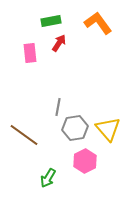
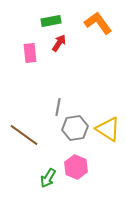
yellow triangle: rotated 16 degrees counterclockwise
pink hexagon: moved 9 px left, 6 px down; rotated 10 degrees counterclockwise
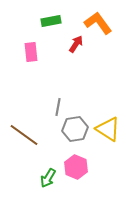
red arrow: moved 17 px right, 1 px down
pink rectangle: moved 1 px right, 1 px up
gray hexagon: moved 1 px down
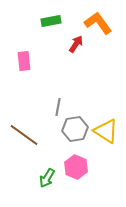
pink rectangle: moved 7 px left, 9 px down
yellow triangle: moved 2 px left, 2 px down
green arrow: moved 1 px left
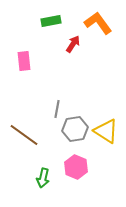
red arrow: moved 3 px left
gray line: moved 1 px left, 2 px down
green arrow: moved 4 px left; rotated 18 degrees counterclockwise
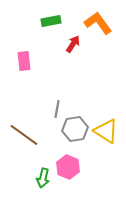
pink hexagon: moved 8 px left
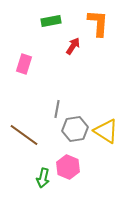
orange L-shape: rotated 40 degrees clockwise
red arrow: moved 2 px down
pink rectangle: moved 3 px down; rotated 24 degrees clockwise
